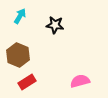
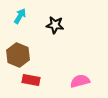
red rectangle: moved 4 px right, 2 px up; rotated 42 degrees clockwise
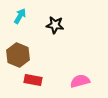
red rectangle: moved 2 px right
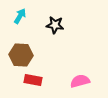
brown hexagon: moved 3 px right; rotated 20 degrees counterclockwise
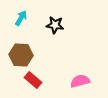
cyan arrow: moved 1 px right, 2 px down
red rectangle: rotated 30 degrees clockwise
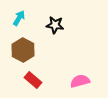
cyan arrow: moved 2 px left
brown hexagon: moved 2 px right, 5 px up; rotated 25 degrees clockwise
